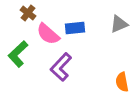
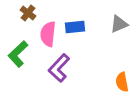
blue rectangle: moved 1 px up
pink semicircle: rotated 55 degrees clockwise
purple L-shape: moved 2 px left, 1 px down
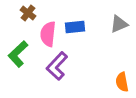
purple L-shape: moved 2 px left, 2 px up
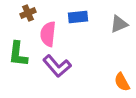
brown cross: rotated 28 degrees clockwise
blue rectangle: moved 3 px right, 10 px up
green L-shape: rotated 40 degrees counterclockwise
purple L-shape: rotated 84 degrees counterclockwise
orange semicircle: rotated 18 degrees counterclockwise
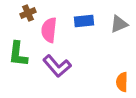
blue rectangle: moved 6 px right, 4 px down
pink semicircle: moved 1 px right, 4 px up
orange semicircle: rotated 30 degrees clockwise
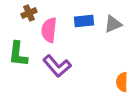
brown cross: moved 1 px right
gray triangle: moved 6 px left
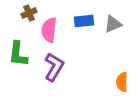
purple L-shape: moved 3 px left, 1 px down; rotated 108 degrees counterclockwise
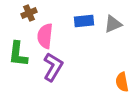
pink semicircle: moved 4 px left, 6 px down
purple L-shape: moved 1 px left
orange semicircle: rotated 12 degrees counterclockwise
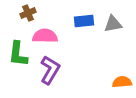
brown cross: moved 1 px left
gray triangle: rotated 12 degrees clockwise
pink semicircle: rotated 85 degrees clockwise
purple L-shape: moved 3 px left, 3 px down
orange semicircle: rotated 96 degrees clockwise
